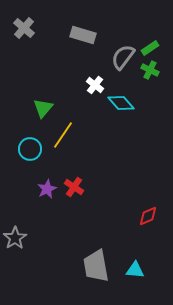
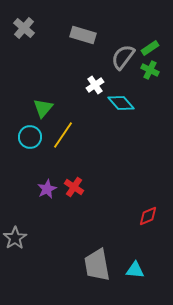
white cross: rotated 18 degrees clockwise
cyan circle: moved 12 px up
gray trapezoid: moved 1 px right, 1 px up
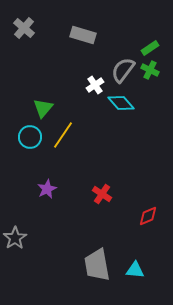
gray semicircle: moved 13 px down
red cross: moved 28 px right, 7 px down
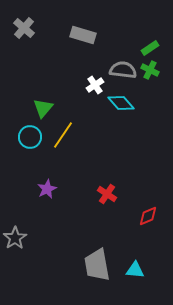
gray semicircle: rotated 60 degrees clockwise
red cross: moved 5 px right
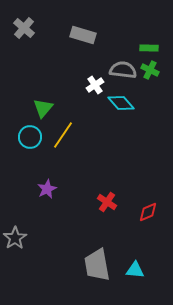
green rectangle: moved 1 px left; rotated 36 degrees clockwise
red cross: moved 8 px down
red diamond: moved 4 px up
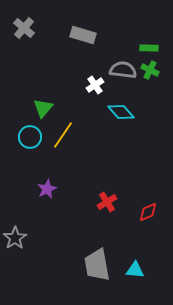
cyan diamond: moved 9 px down
red cross: rotated 24 degrees clockwise
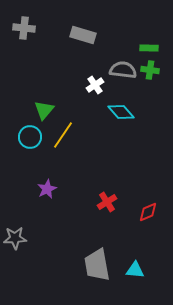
gray cross: rotated 35 degrees counterclockwise
green cross: rotated 18 degrees counterclockwise
green triangle: moved 1 px right, 2 px down
gray star: rotated 30 degrees clockwise
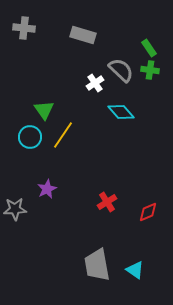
green rectangle: rotated 54 degrees clockwise
gray semicircle: moved 2 px left; rotated 36 degrees clockwise
white cross: moved 2 px up
green triangle: rotated 15 degrees counterclockwise
gray star: moved 29 px up
cyan triangle: rotated 30 degrees clockwise
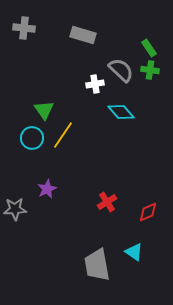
white cross: moved 1 px down; rotated 24 degrees clockwise
cyan circle: moved 2 px right, 1 px down
cyan triangle: moved 1 px left, 18 px up
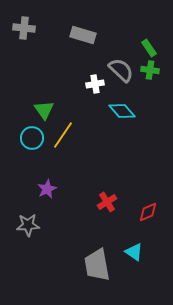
cyan diamond: moved 1 px right, 1 px up
gray star: moved 13 px right, 16 px down
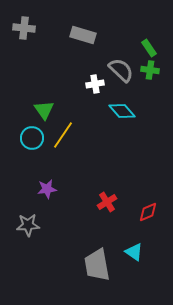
purple star: rotated 18 degrees clockwise
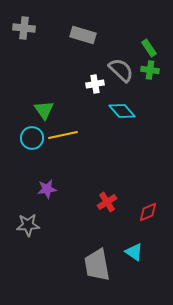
yellow line: rotated 44 degrees clockwise
